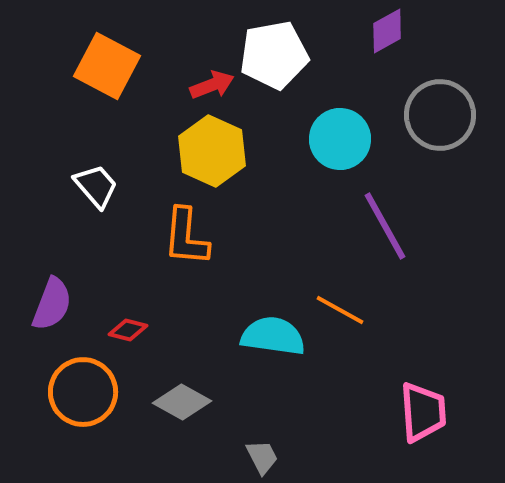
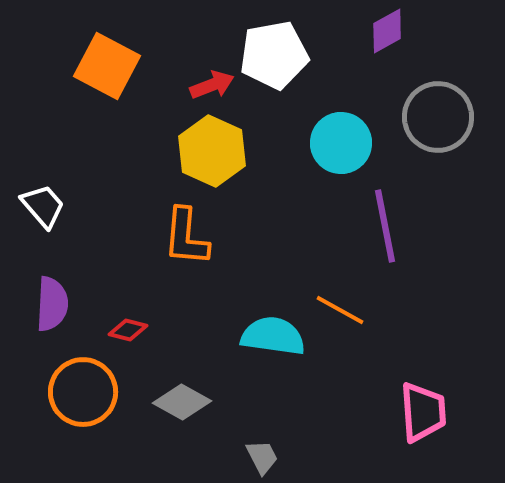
gray circle: moved 2 px left, 2 px down
cyan circle: moved 1 px right, 4 px down
white trapezoid: moved 53 px left, 20 px down
purple line: rotated 18 degrees clockwise
purple semicircle: rotated 18 degrees counterclockwise
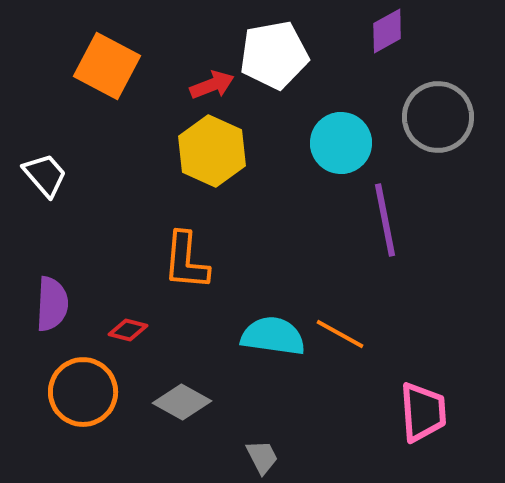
white trapezoid: moved 2 px right, 31 px up
purple line: moved 6 px up
orange L-shape: moved 24 px down
orange line: moved 24 px down
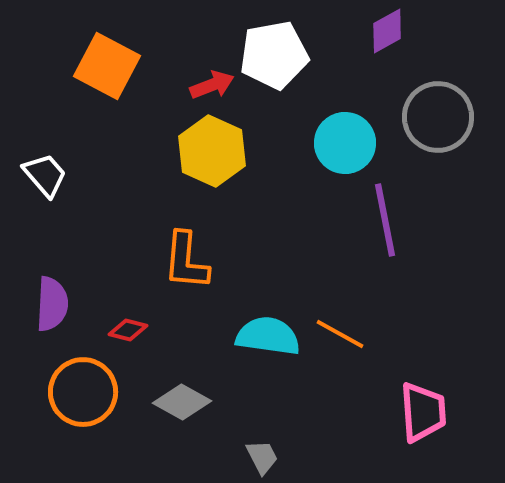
cyan circle: moved 4 px right
cyan semicircle: moved 5 px left
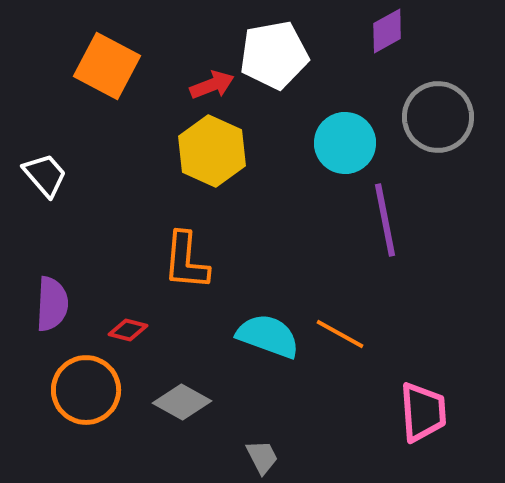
cyan semicircle: rotated 12 degrees clockwise
orange circle: moved 3 px right, 2 px up
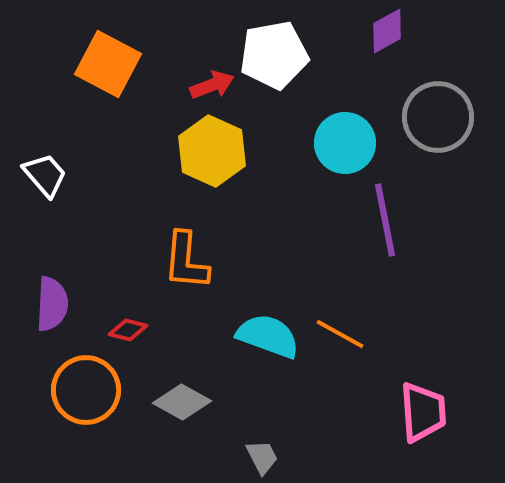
orange square: moved 1 px right, 2 px up
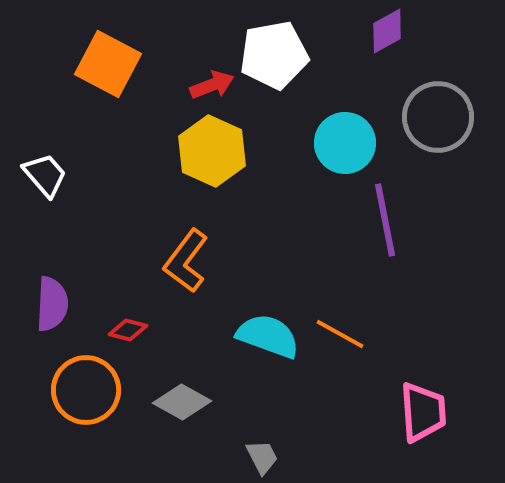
orange L-shape: rotated 32 degrees clockwise
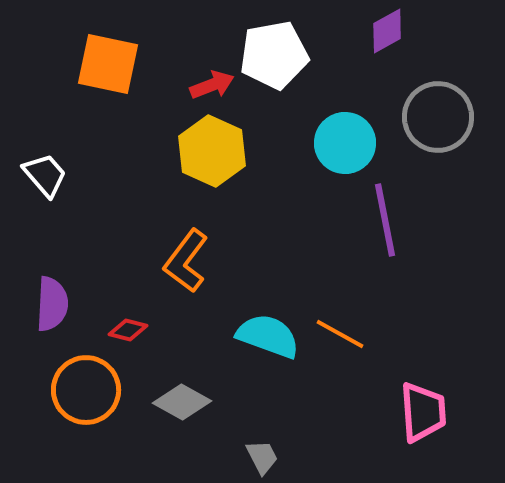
orange square: rotated 16 degrees counterclockwise
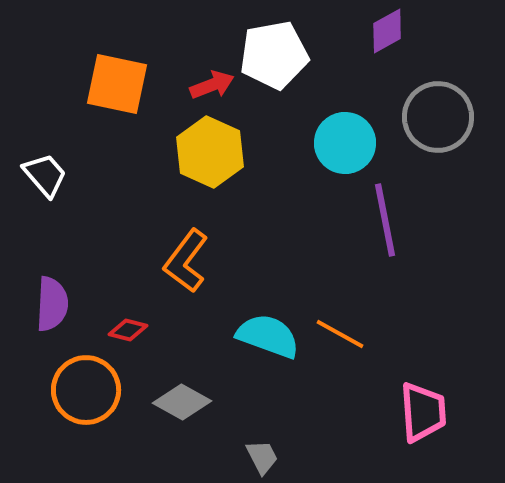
orange square: moved 9 px right, 20 px down
yellow hexagon: moved 2 px left, 1 px down
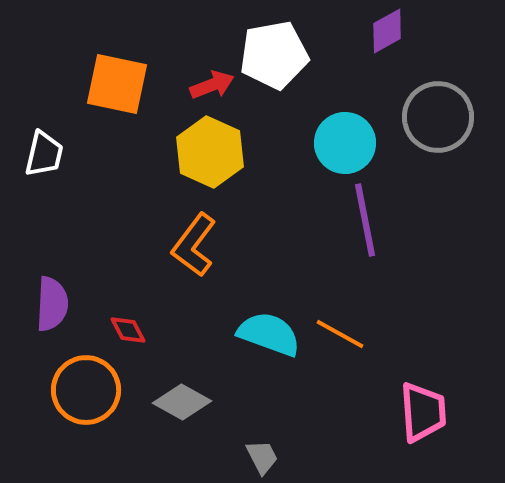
white trapezoid: moved 1 px left, 21 px up; rotated 54 degrees clockwise
purple line: moved 20 px left
orange L-shape: moved 8 px right, 16 px up
red diamond: rotated 48 degrees clockwise
cyan semicircle: moved 1 px right, 2 px up
